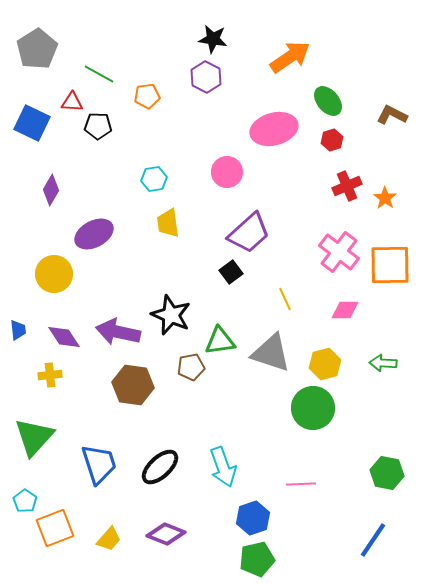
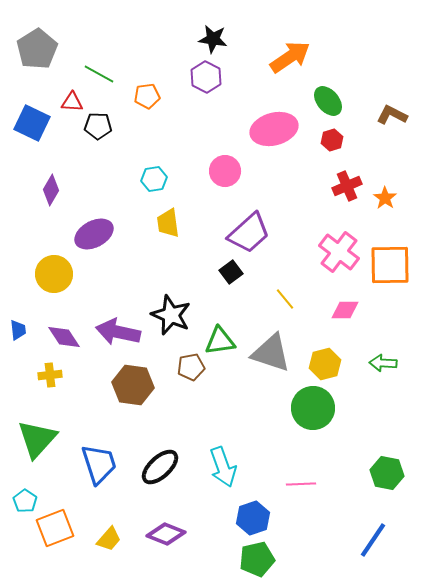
pink circle at (227, 172): moved 2 px left, 1 px up
yellow line at (285, 299): rotated 15 degrees counterclockwise
green triangle at (34, 437): moved 3 px right, 2 px down
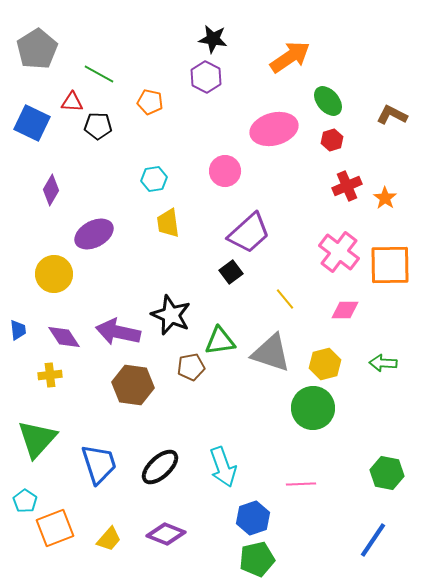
orange pentagon at (147, 96): moved 3 px right, 6 px down; rotated 20 degrees clockwise
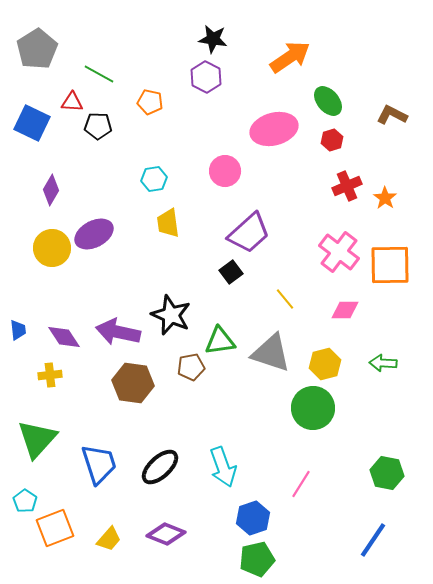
yellow circle at (54, 274): moved 2 px left, 26 px up
brown hexagon at (133, 385): moved 2 px up
pink line at (301, 484): rotated 56 degrees counterclockwise
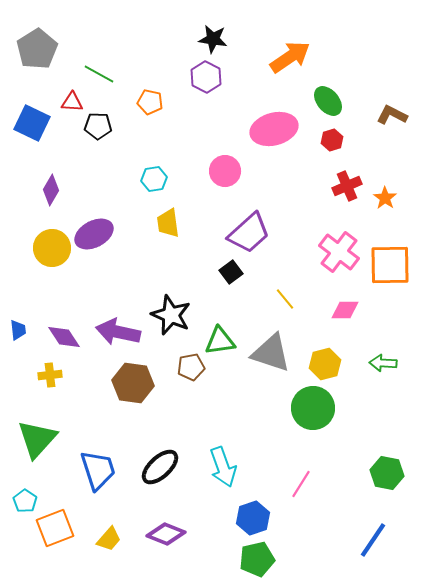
blue trapezoid at (99, 464): moved 1 px left, 6 px down
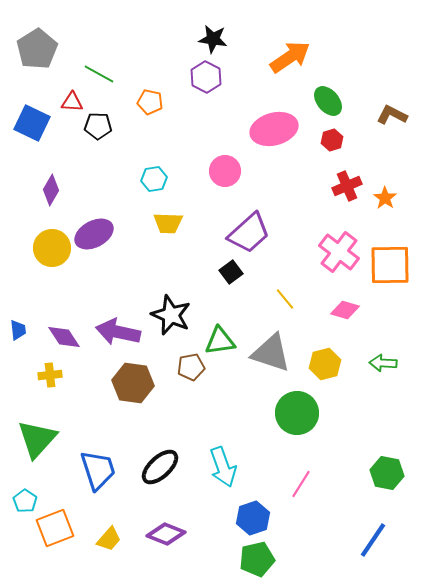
yellow trapezoid at (168, 223): rotated 80 degrees counterclockwise
pink diamond at (345, 310): rotated 16 degrees clockwise
green circle at (313, 408): moved 16 px left, 5 px down
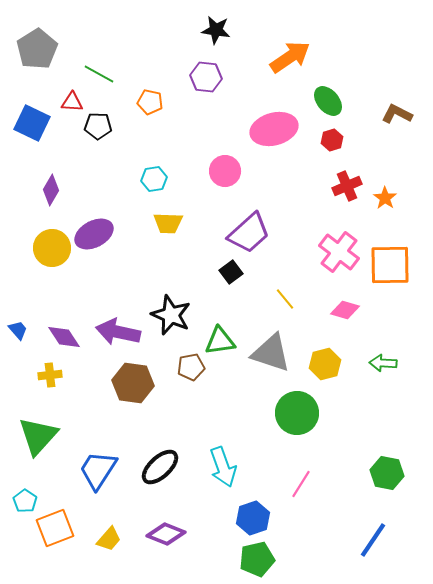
black star at (213, 39): moved 3 px right, 9 px up
purple hexagon at (206, 77): rotated 20 degrees counterclockwise
brown L-shape at (392, 115): moved 5 px right, 1 px up
blue trapezoid at (18, 330): rotated 35 degrees counterclockwise
green triangle at (37, 439): moved 1 px right, 3 px up
blue trapezoid at (98, 470): rotated 129 degrees counterclockwise
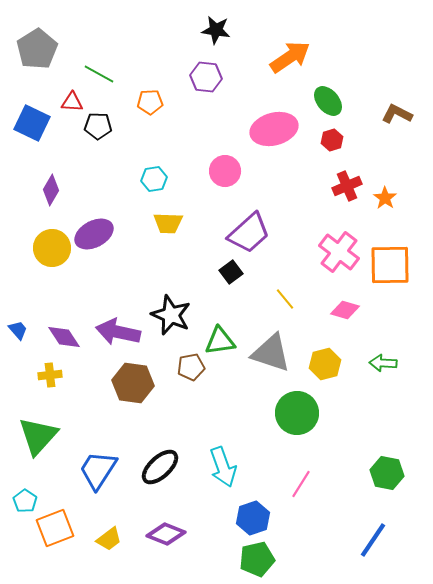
orange pentagon at (150, 102): rotated 15 degrees counterclockwise
yellow trapezoid at (109, 539): rotated 12 degrees clockwise
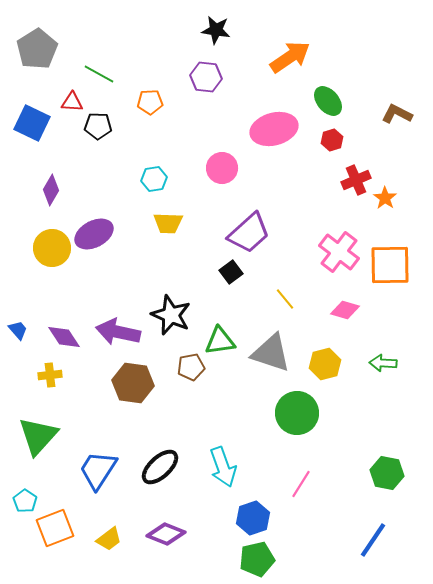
pink circle at (225, 171): moved 3 px left, 3 px up
red cross at (347, 186): moved 9 px right, 6 px up
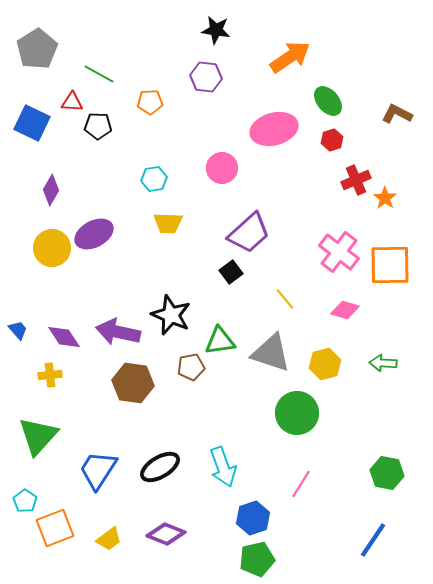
black ellipse at (160, 467): rotated 12 degrees clockwise
